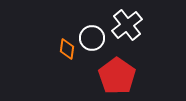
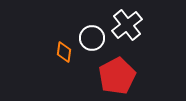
orange diamond: moved 3 px left, 3 px down
red pentagon: rotated 9 degrees clockwise
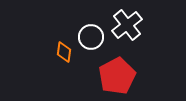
white circle: moved 1 px left, 1 px up
